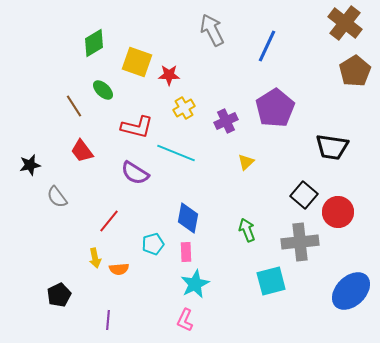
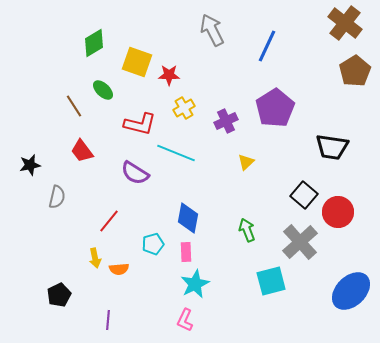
red L-shape: moved 3 px right, 3 px up
gray semicircle: rotated 130 degrees counterclockwise
gray cross: rotated 36 degrees counterclockwise
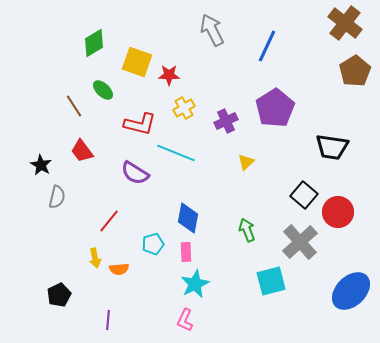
black star: moved 11 px right; rotated 30 degrees counterclockwise
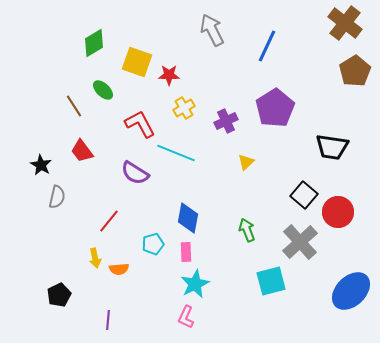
red L-shape: rotated 132 degrees counterclockwise
pink L-shape: moved 1 px right, 3 px up
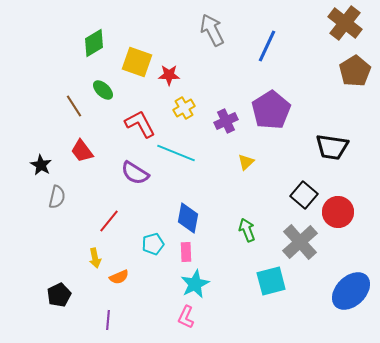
purple pentagon: moved 4 px left, 2 px down
orange semicircle: moved 8 px down; rotated 18 degrees counterclockwise
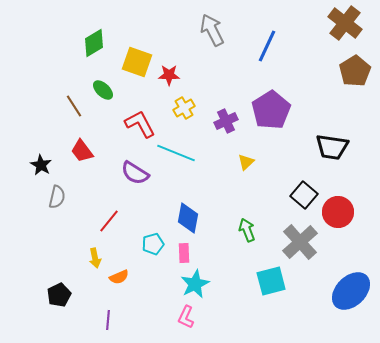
pink rectangle: moved 2 px left, 1 px down
